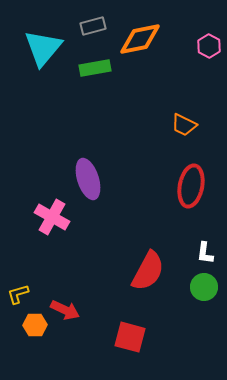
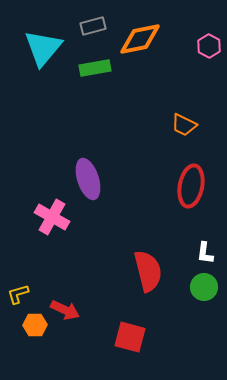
red semicircle: rotated 42 degrees counterclockwise
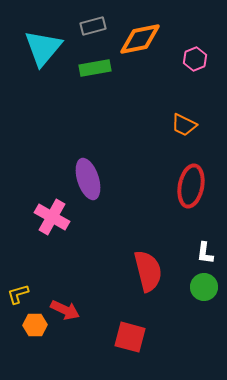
pink hexagon: moved 14 px left, 13 px down; rotated 10 degrees clockwise
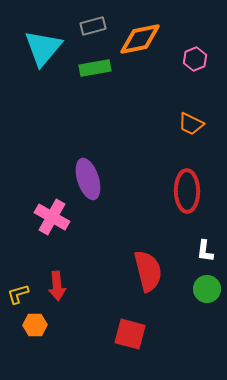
orange trapezoid: moved 7 px right, 1 px up
red ellipse: moved 4 px left, 5 px down; rotated 12 degrees counterclockwise
white L-shape: moved 2 px up
green circle: moved 3 px right, 2 px down
red arrow: moved 8 px left, 24 px up; rotated 60 degrees clockwise
red square: moved 3 px up
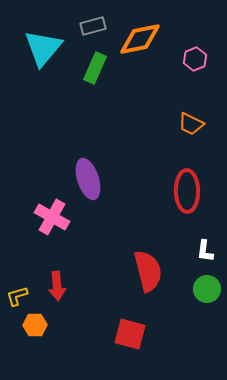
green rectangle: rotated 56 degrees counterclockwise
yellow L-shape: moved 1 px left, 2 px down
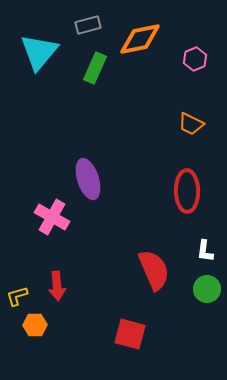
gray rectangle: moved 5 px left, 1 px up
cyan triangle: moved 4 px left, 4 px down
red semicircle: moved 6 px right, 1 px up; rotated 9 degrees counterclockwise
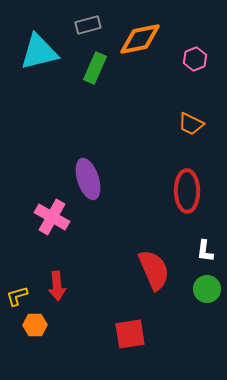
cyan triangle: rotated 36 degrees clockwise
red square: rotated 24 degrees counterclockwise
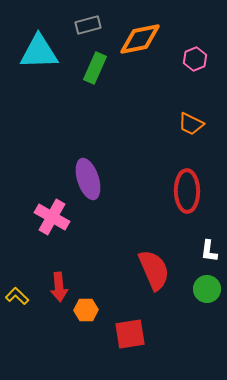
cyan triangle: rotated 12 degrees clockwise
white L-shape: moved 4 px right
red arrow: moved 2 px right, 1 px down
yellow L-shape: rotated 60 degrees clockwise
orange hexagon: moved 51 px right, 15 px up
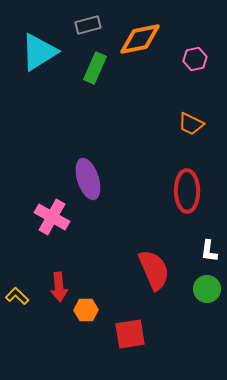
cyan triangle: rotated 30 degrees counterclockwise
pink hexagon: rotated 10 degrees clockwise
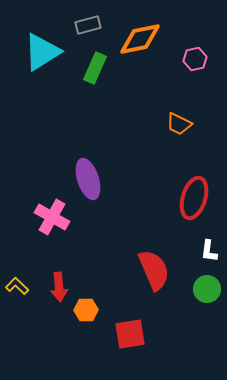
cyan triangle: moved 3 px right
orange trapezoid: moved 12 px left
red ellipse: moved 7 px right, 7 px down; rotated 18 degrees clockwise
yellow L-shape: moved 10 px up
